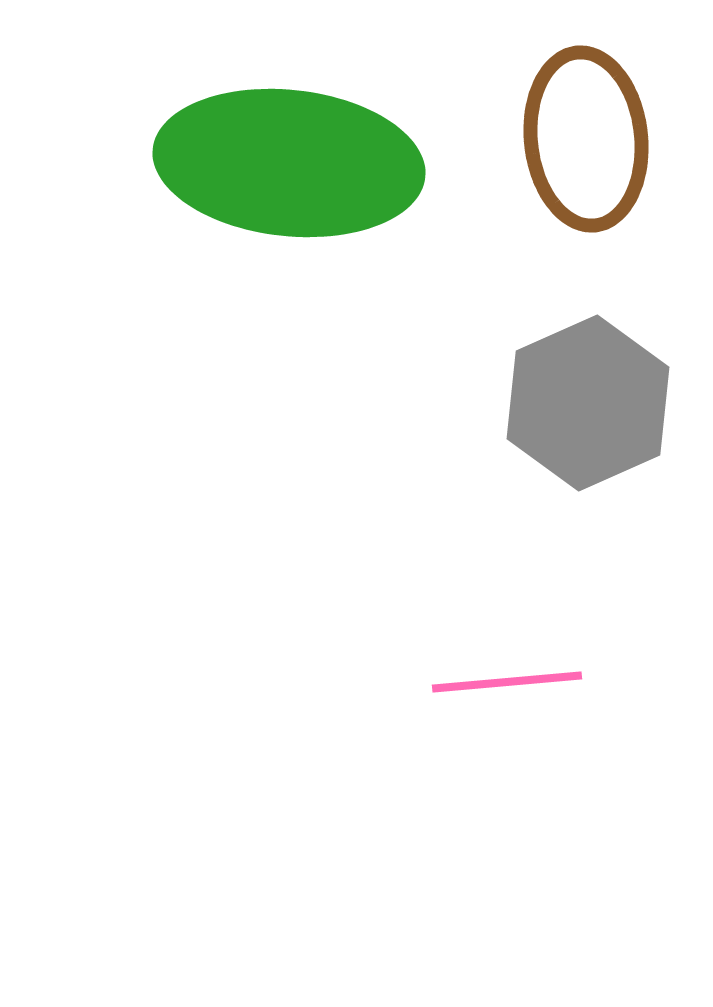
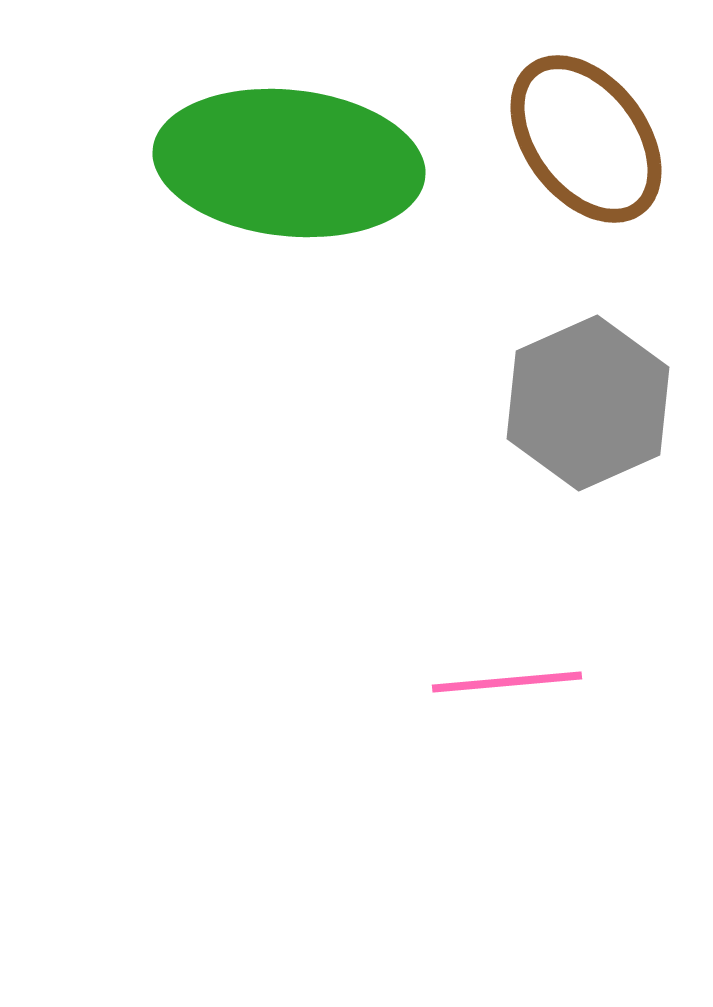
brown ellipse: rotated 31 degrees counterclockwise
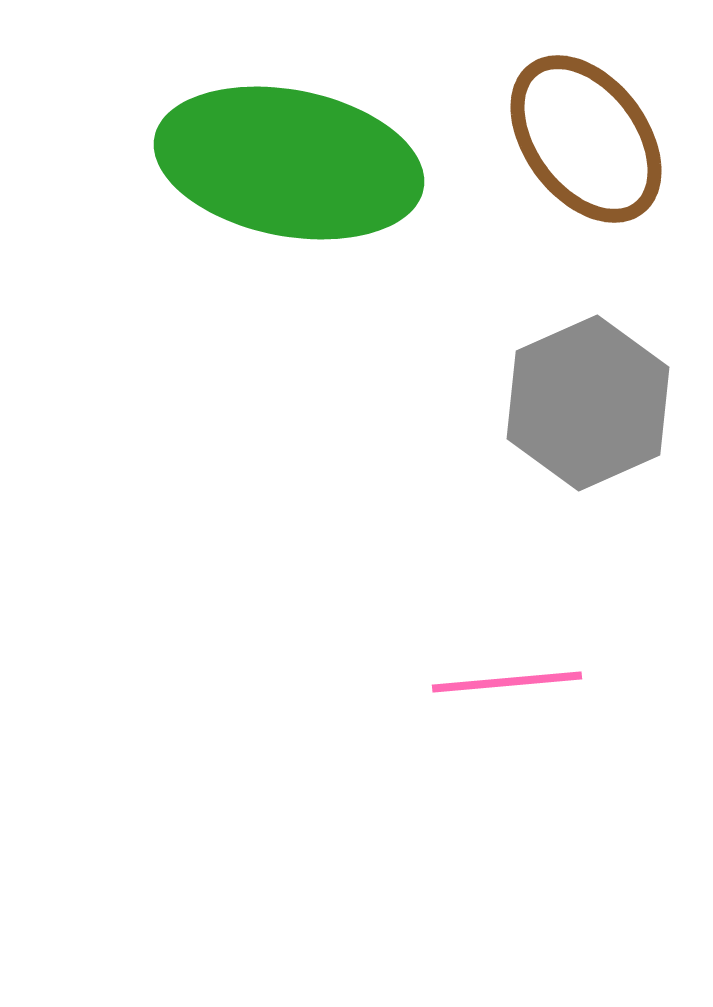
green ellipse: rotated 5 degrees clockwise
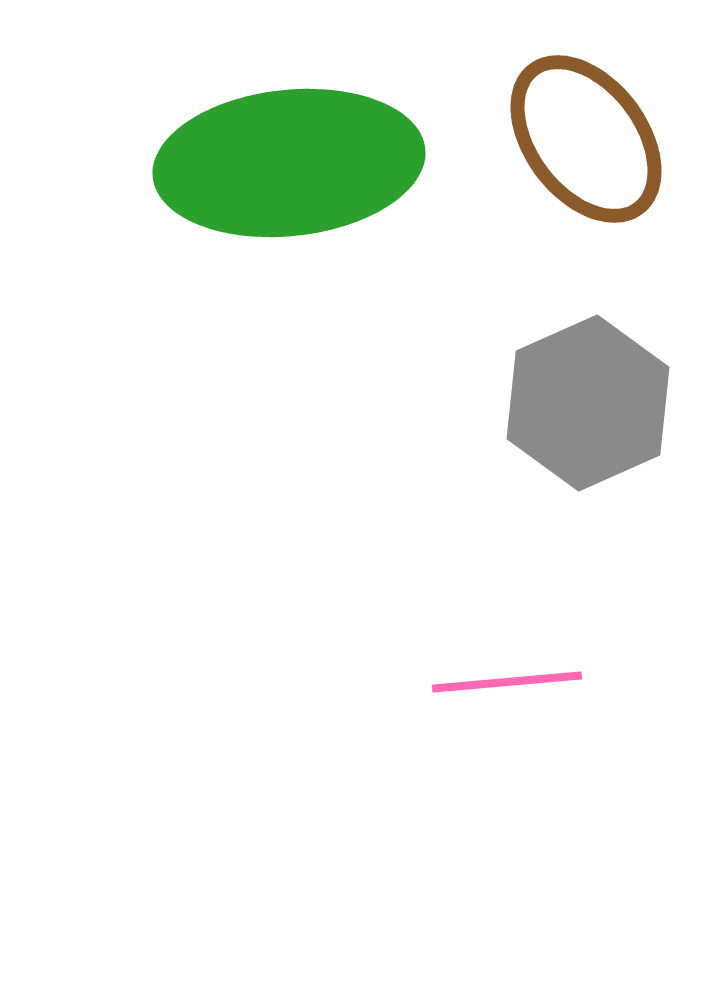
green ellipse: rotated 17 degrees counterclockwise
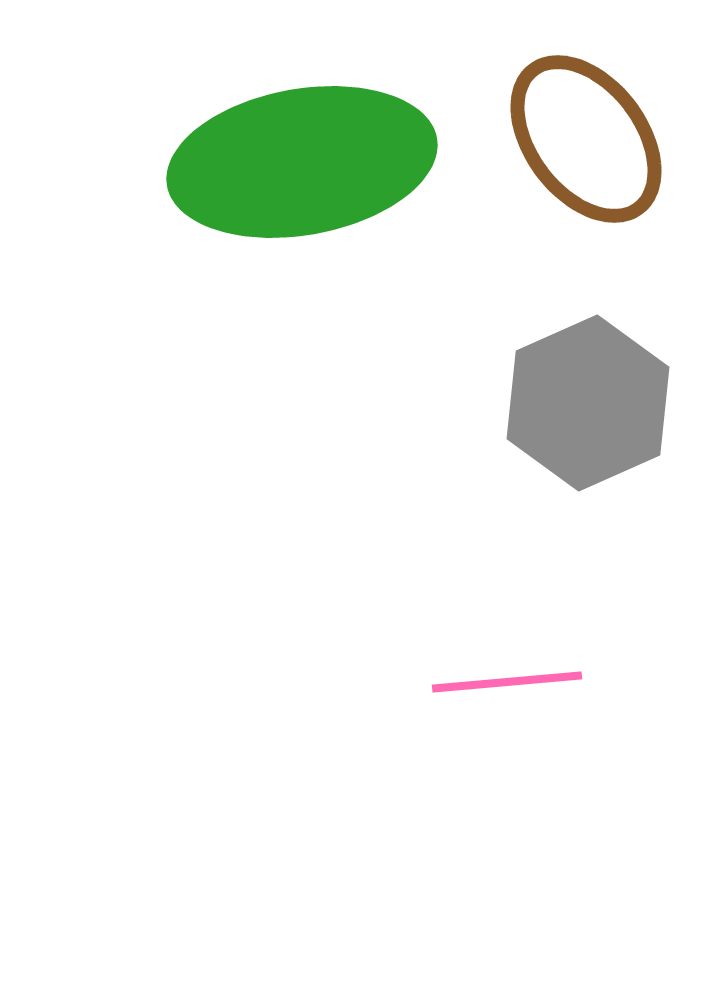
green ellipse: moved 13 px right, 1 px up; rotated 4 degrees counterclockwise
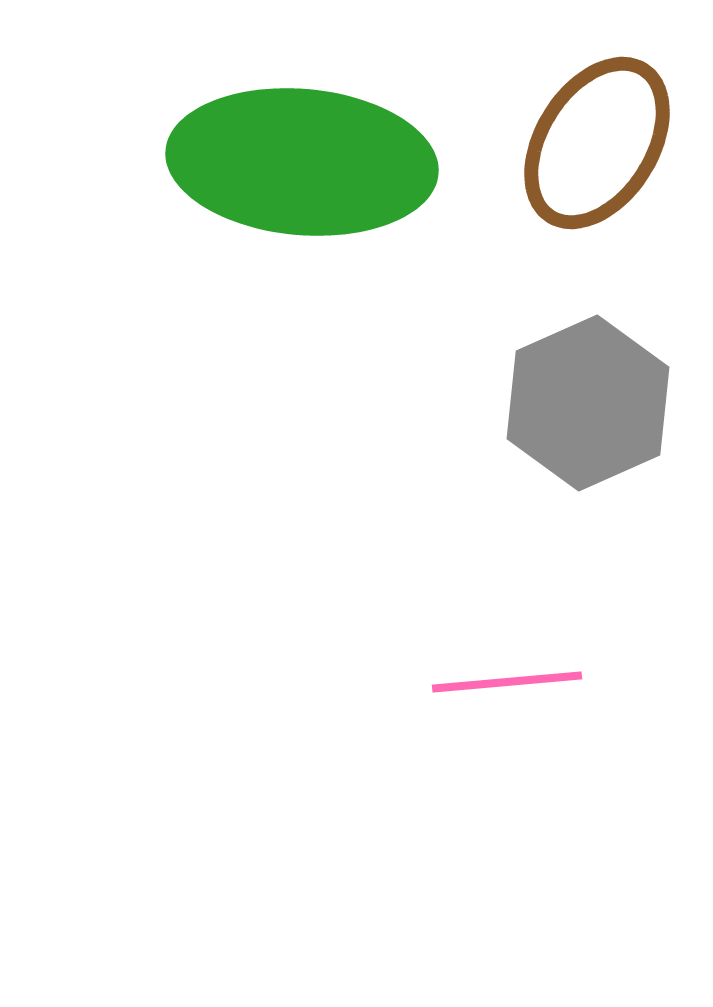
brown ellipse: moved 11 px right, 4 px down; rotated 69 degrees clockwise
green ellipse: rotated 15 degrees clockwise
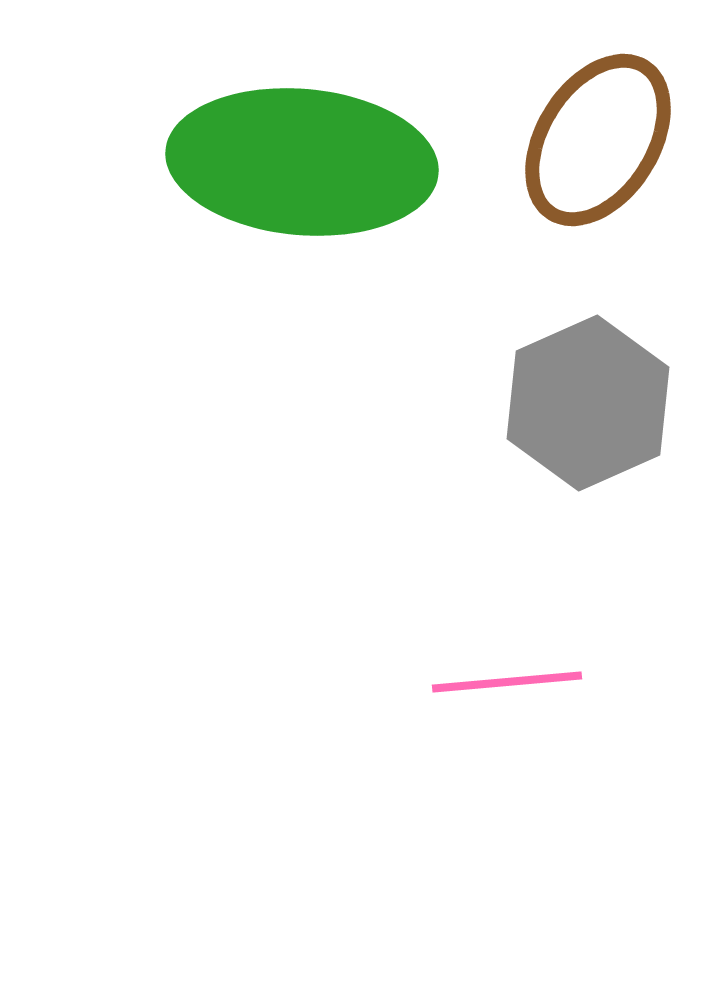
brown ellipse: moved 1 px right, 3 px up
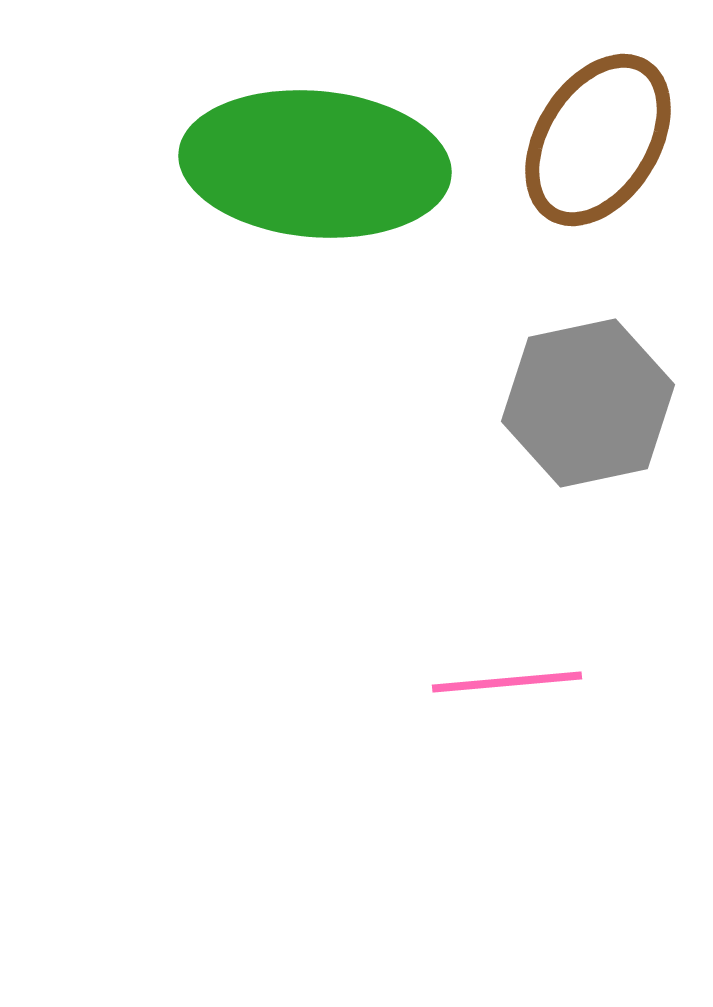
green ellipse: moved 13 px right, 2 px down
gray hexagon: rotated 12 degrees clockwise
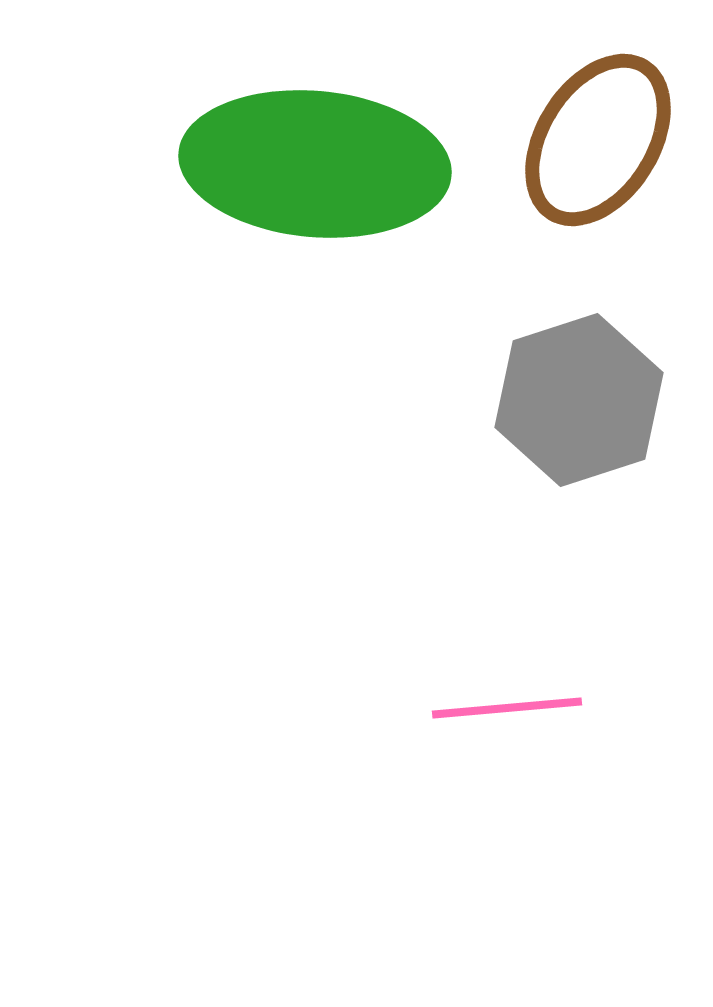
gray hexagon: moved 9 px left, 3 px up; rotated 6 degrees counterclockwise
pink line: moved 26 px down
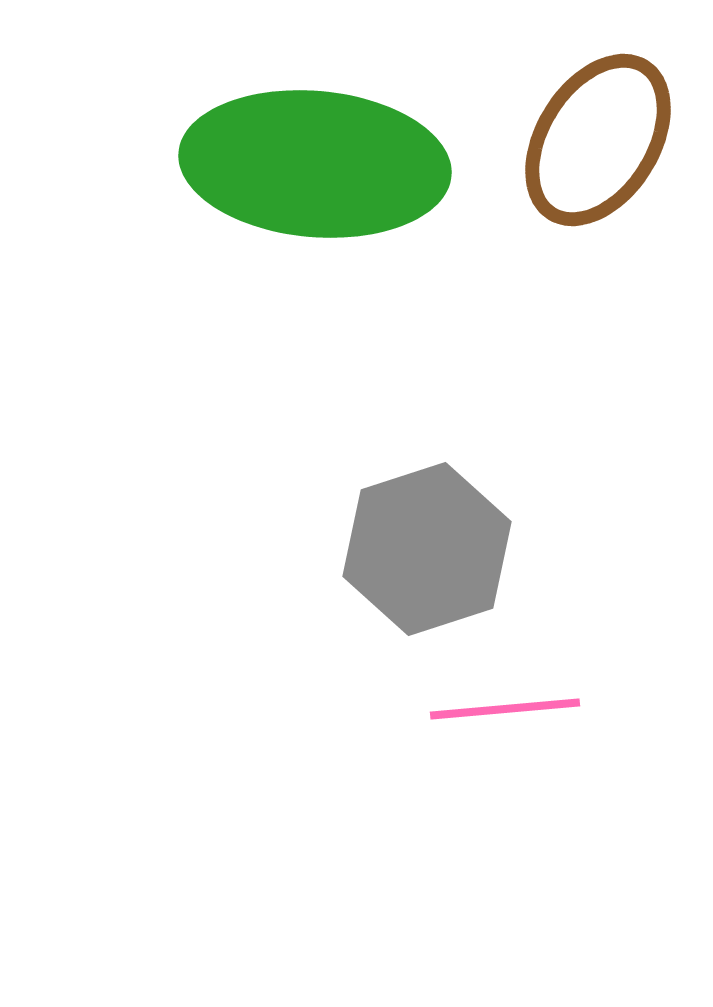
gray hexagon: moved 152 px left, 149 px down
pink line: moved 2 px left, 1 px down
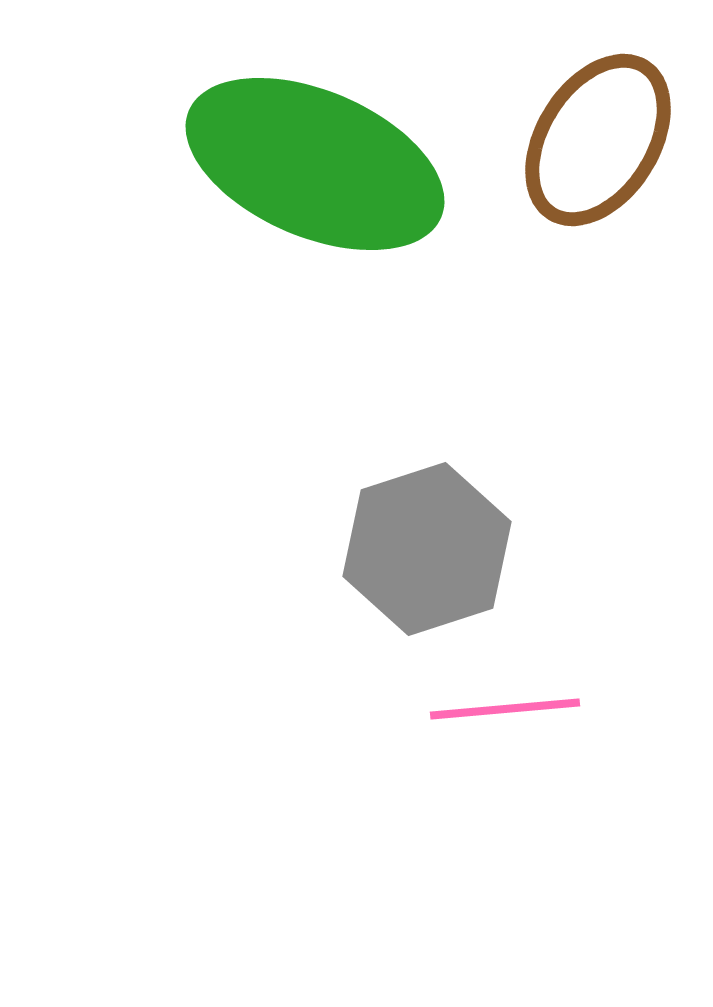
green ellipse: rotated 18 degrees clockwise
